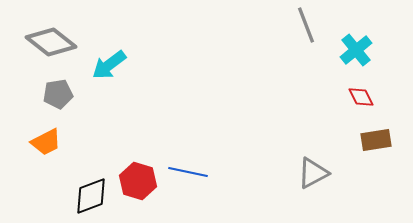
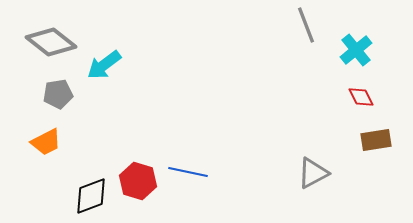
cyan arrow: moved 5 px left
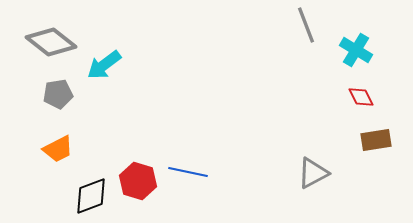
cyan cross: rotated 20 degrees counterclockwise
orange trapezoid: moved 12 px right, 7 px down
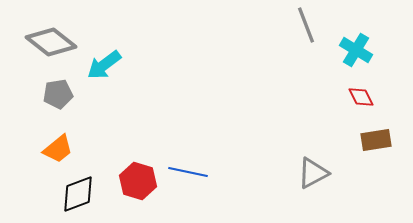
orange trapezoid: rotated 12 degrees counterclockwise
black diamond: moved 13 px left, 2 px up
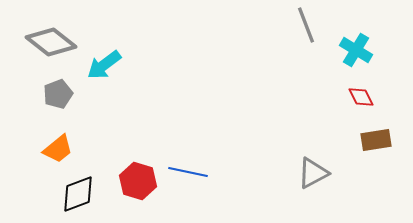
gray pentagon: rotated 12 degrees counterclockwise
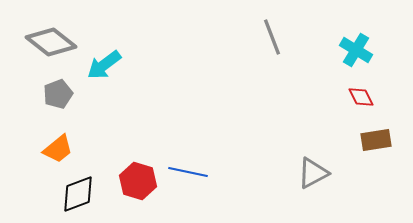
gray line: moved 34 px left, 12 px down
